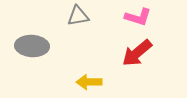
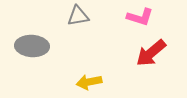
pink L-shape: moved 2 px right
red arrow: moved 14 px right
yellow arrow: rotated 10 degrees counterclockwise
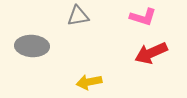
pink L-shape: moved 3 px right
red arrow: rotated 16 degrees clockwise
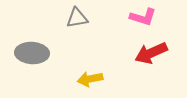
gray triangle: moved 1 px left, 2 px down
gray ellipse: moved 7 px down
yellow arrow: moved 1 px right, 3 px up
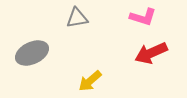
gray ellipse: rotated 28 degrees counterclockwise
yellow arrow: moved 2 px down; rotated 30 degrees counterclockwise
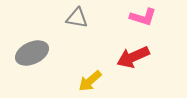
gray triangle: rotated 20 degrees clockwise
red arrow: moved 18 px left, 4 px down
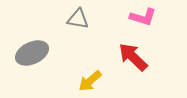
gray triangle: moved 1 px right, 1 px down
red arrow: rotated 68 degrees clockwise
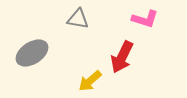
pink L-shape: moved 2 px right, 2 px down
gray ellipse: rotated 8 degrees counterclockwise
red arrow: moved 11 px left; rotated 108 degrees counterclockwise
